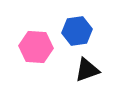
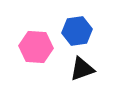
black triangle: moved 5 px left, 1 px up
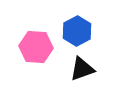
blue hexagon: rotated 20 degrees counterclockwise
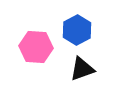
blue hexagon: moved 1 px up
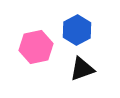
pink hexagon: rotated 16 degrees counterclockwise
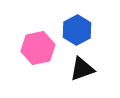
pink hexagon: moved 2 px right, 1 px down
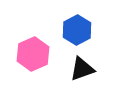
pink hexagon: moved 5 px left, 6 px down; rotated 12 degrees counterclockwise
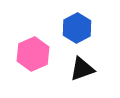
blue hexagon: moved 2 px up
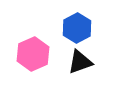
black triangle: moved 2 px left, 7 px up
